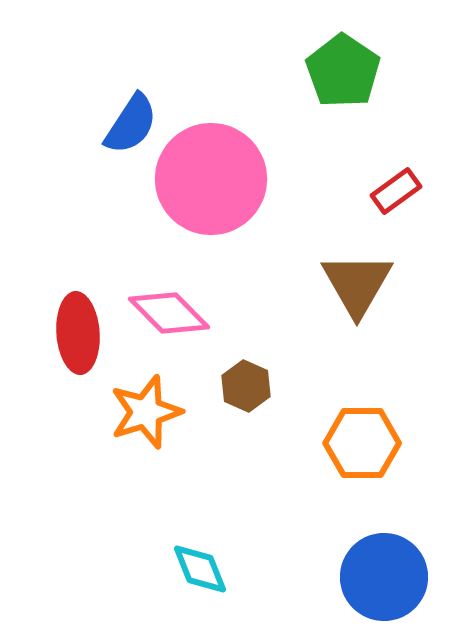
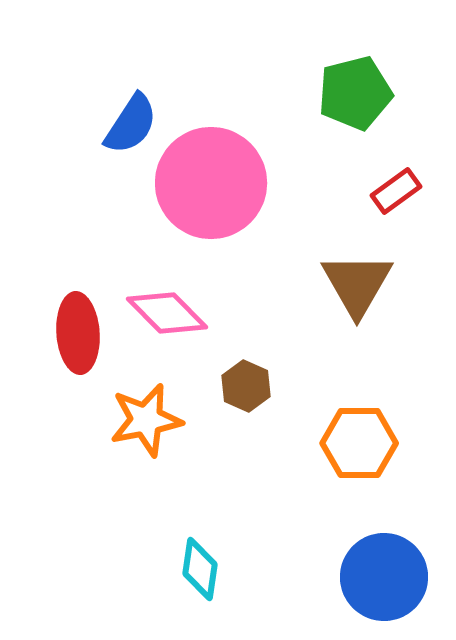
green pentagon: moved 12 px right, 22 px down; rotated 24 degrees clockwise
pink circle: moved 4 px down
pink diamond: moved 2 px left
orange star: moved 8 px down; rotated 6 degrees clockwise
orange hexagon: moved 3 px left
cyan diamond: rotated 30 degrees clockwise
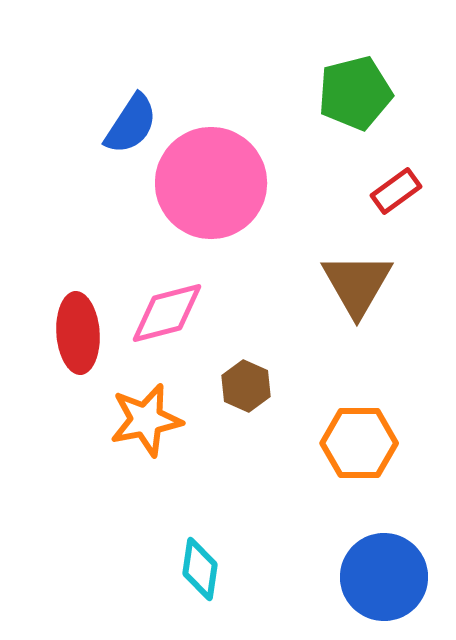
pink diamond: rotated 60 degrees counterclockwise
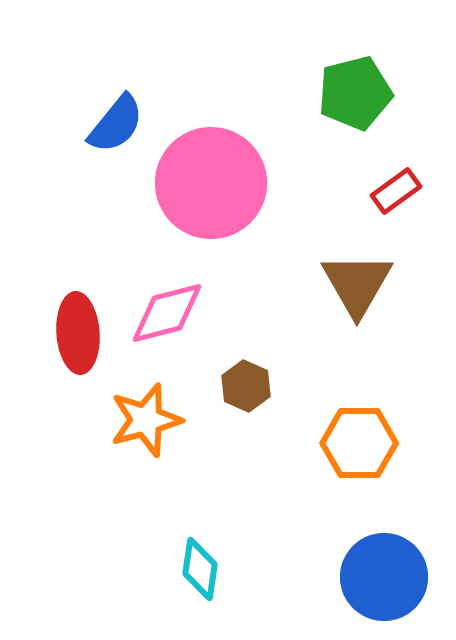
blue semicircle: moved 15 px left; rotated 6 degrees clockwise
orange star: rotated 4 degrees counterclockwise
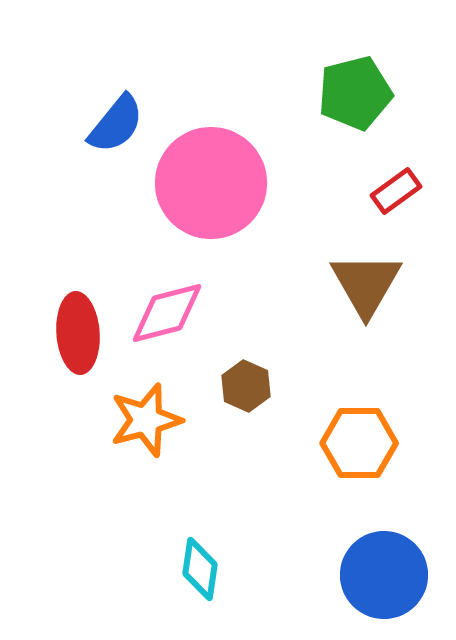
brown triangle: moved 9 px right
blue circle: moved 2 px up
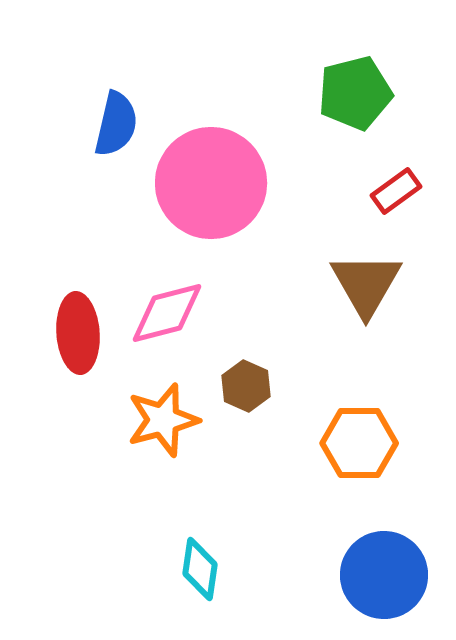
blue semicircle: rotated 26 degrees counterclockwise
orange star: moved 17 px right
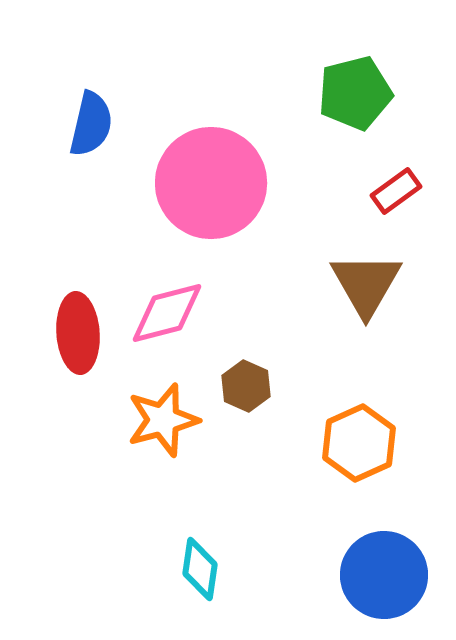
blue semicircle: moved 25 px left
orange hexagon: rotated 24 degrees counterclockwise
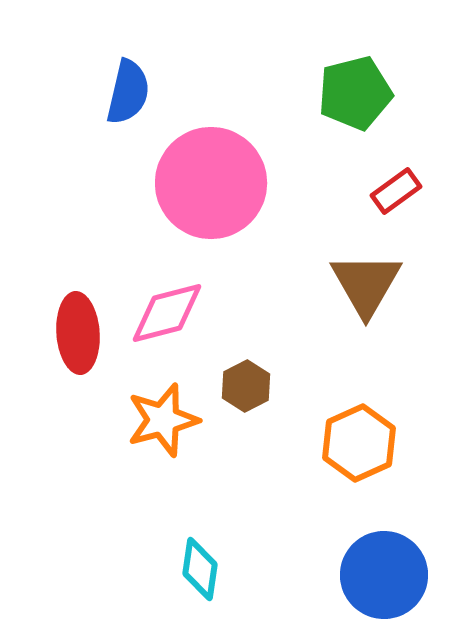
blue semicircle: moved 37 px right, 32 px up
brown hexagon: rotated 9 degrees clockwise
